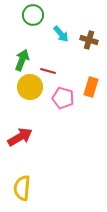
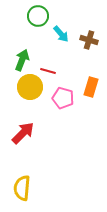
green circle: moved 5 px right, 1 px down
red arrow: moved 3 px right, 4 px up; rotated 15 degrees counterclockwise
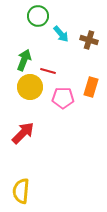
green arrow: moved 2 px right
pink pentagon: rotated 15 degrees counterclockwise
yellow semicircle: moved 1 px left, 3 px down
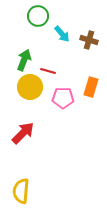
cyan arrow: moved 1 px right
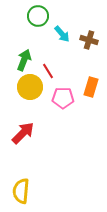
red line: rotated 42 degrees clockwise
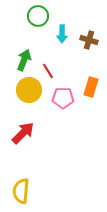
cyan arrow: rotated 42 degrees clockwise
yellow circle: moved 1 px left, 3 px down
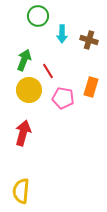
pink pentagon: rotated 10 degrees clockwise
red arrow: rotated 30 degrees counterclockwise
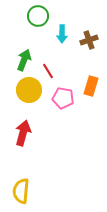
brown cross: rotated 36 degrees counterclockwise
orange rectangle: moved 1 px up
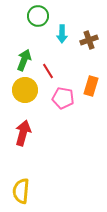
yellow circle: moved 4 px left
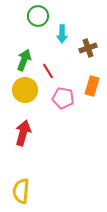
brown cross: moved 1 px left, 8 px down
orange rectangle: moved 1 px right
